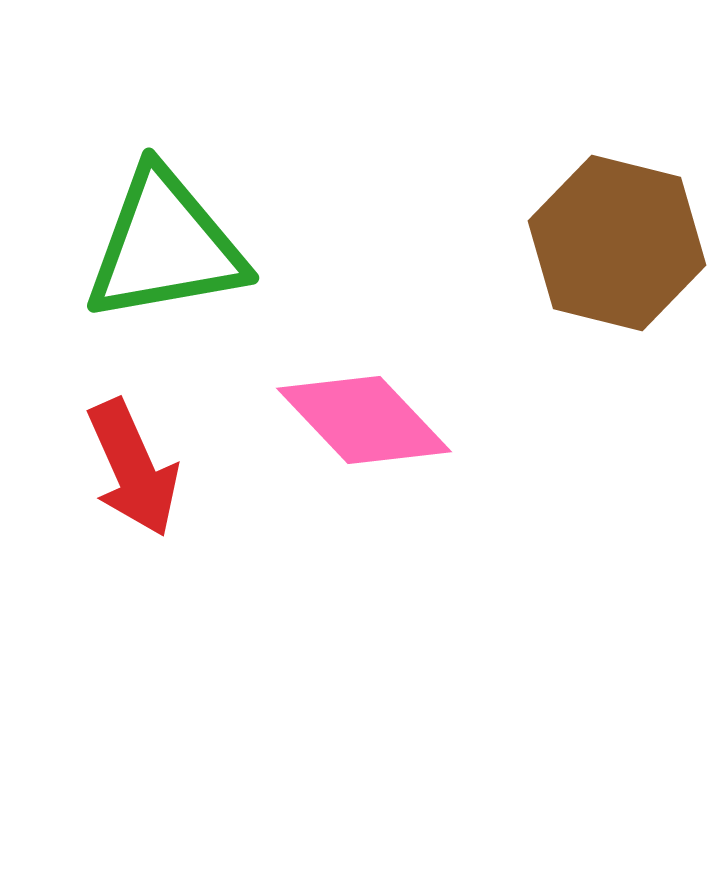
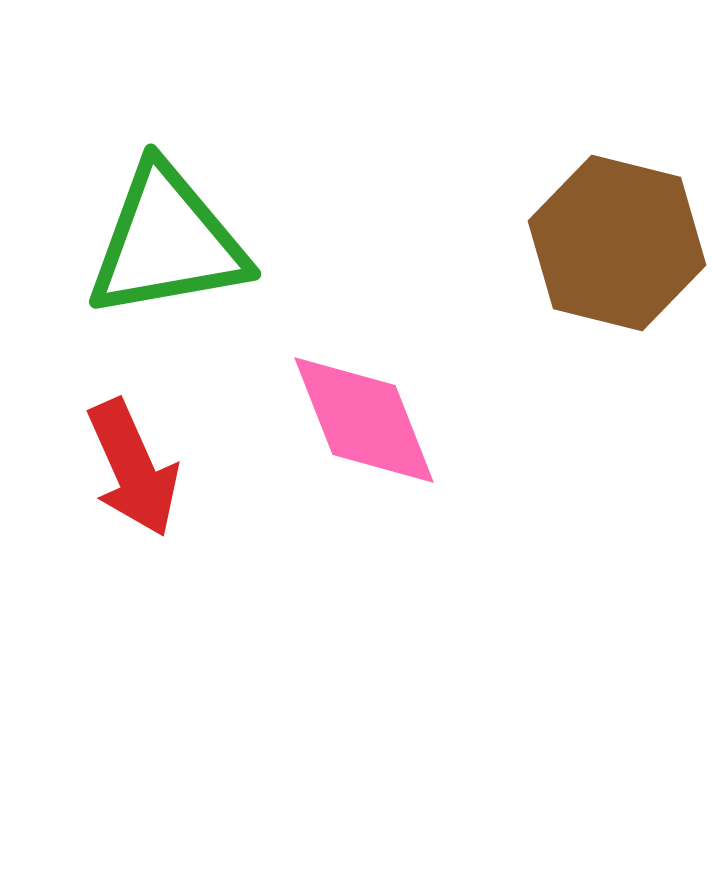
green triangle: moved 2 px right, 4 px up
pink diamond: rotated 22 degrees clockwise
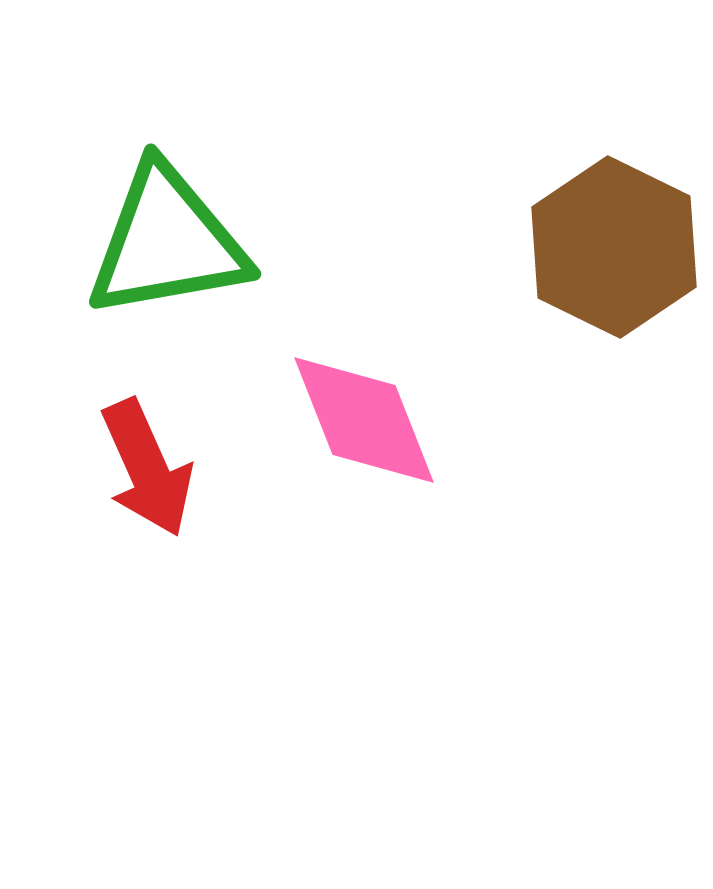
brown hexagon: moved 3 px left, 4 px down; rotated 12 degrees clockwise
red arrow: moved 14 px right
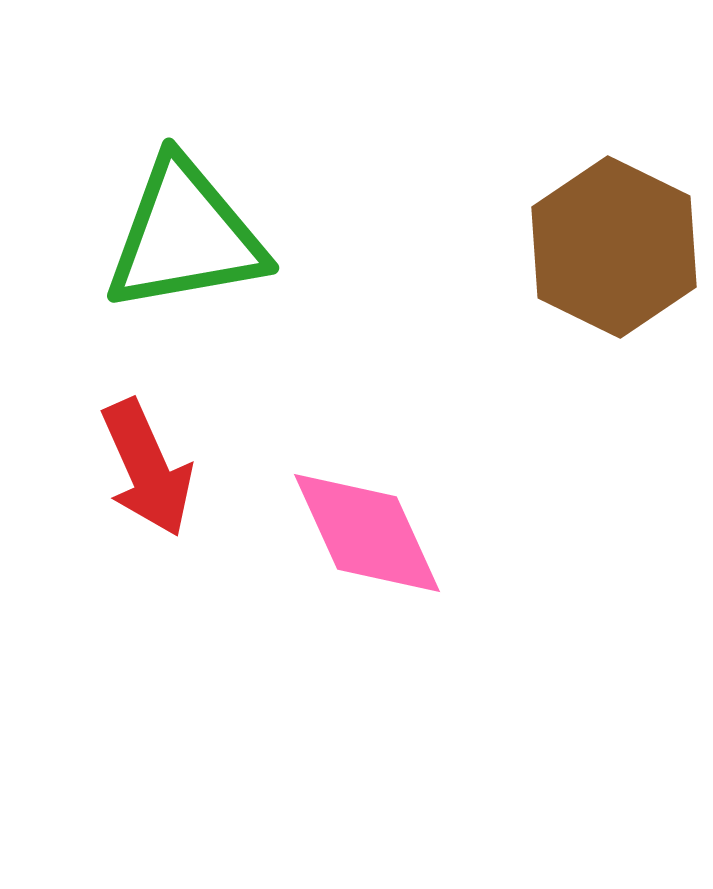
green triangle: moved 18 px right, 6 px up
pink diamond: moved 3 px right, 113 px down; rotated 3 degrees counterclockwise
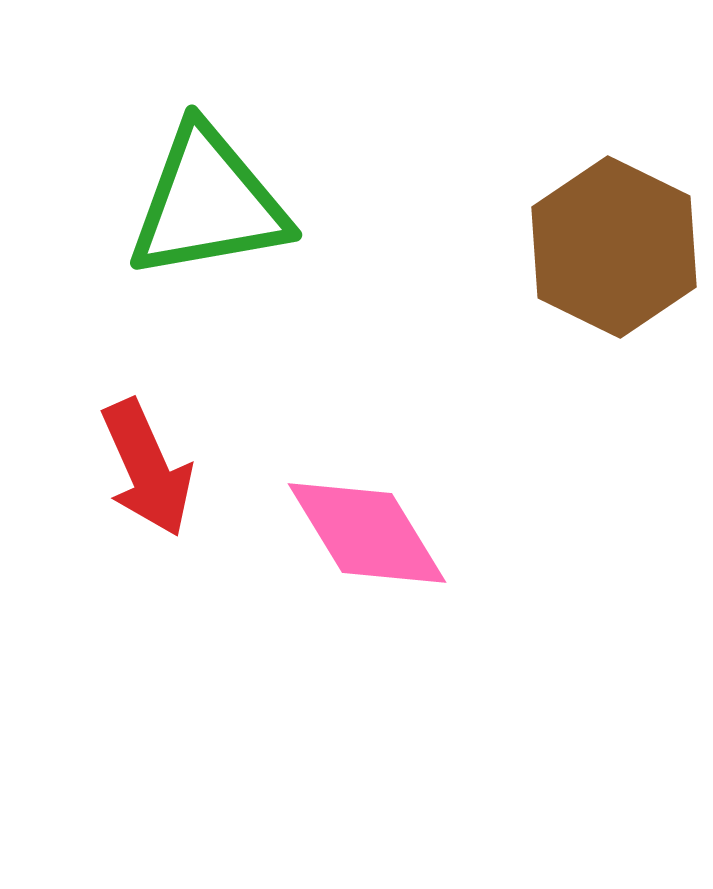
green triangle: moved 23 px right, 33 px up
pink diamond: rotated 7 degrees counterclockwise
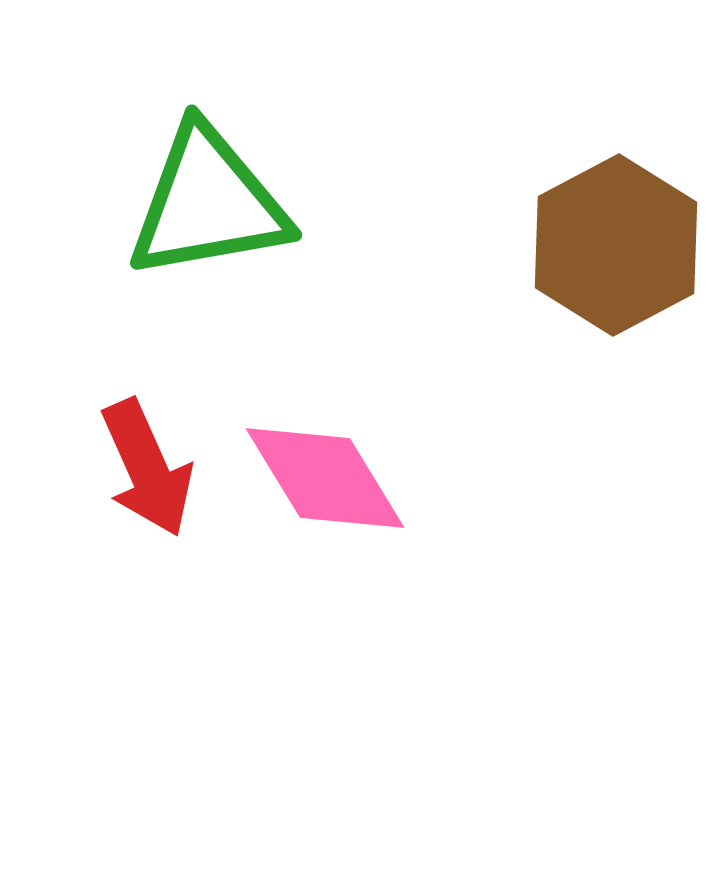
brown hexagon: moved 2 px right, 2 px up; rotated 6 degrees clockwise
pink diamond: moved 42 px left, 55 px up
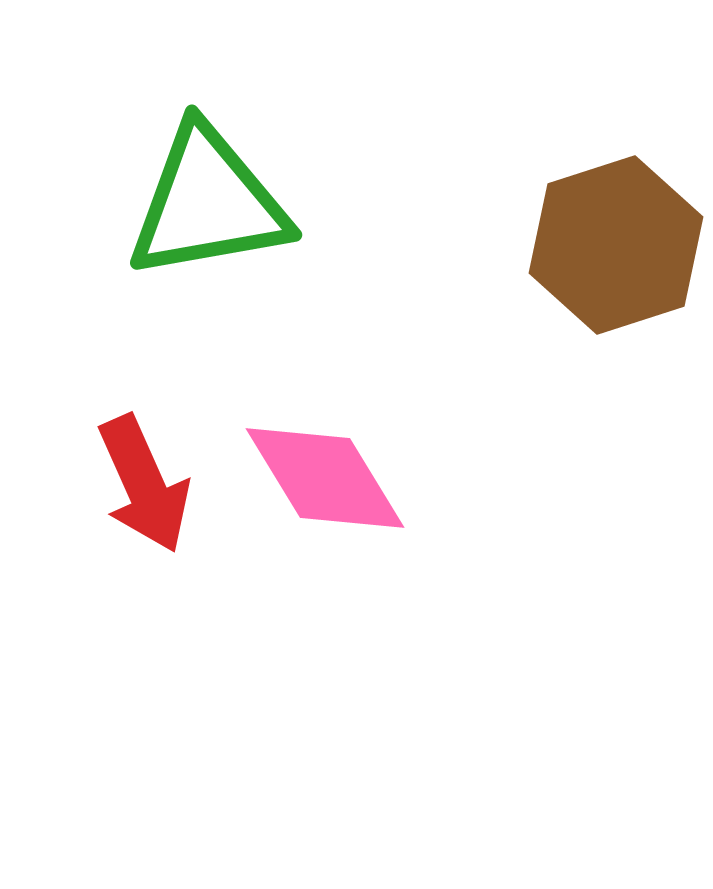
brown hexagon: rotated 10 degrees clockwise
red arrow: moved 3 px left, 16 px down
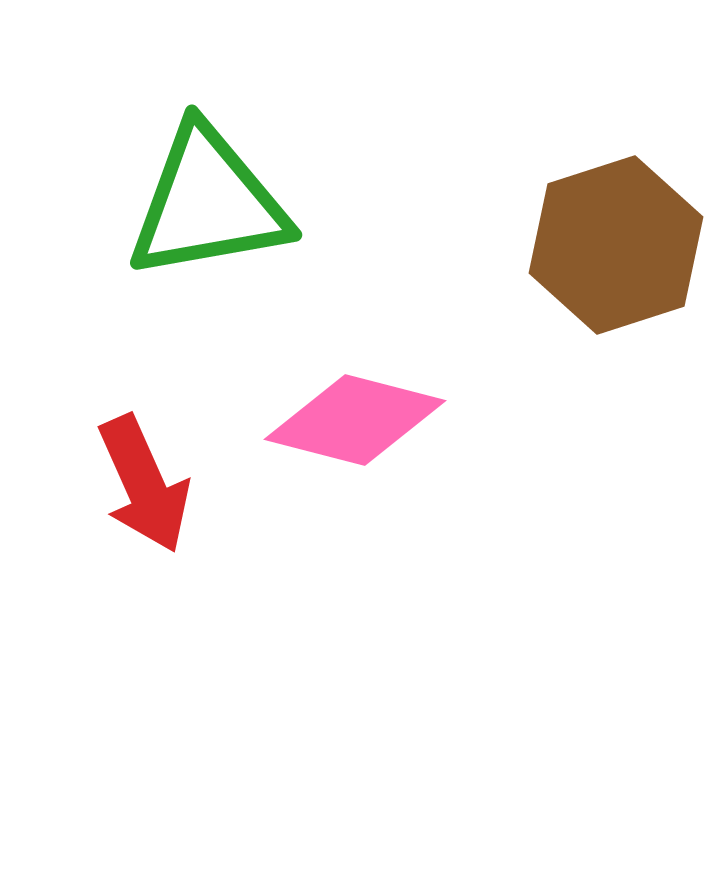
pink diamond: moved 30 px right, 58 px up; rotated 44 degrees counterclockwise
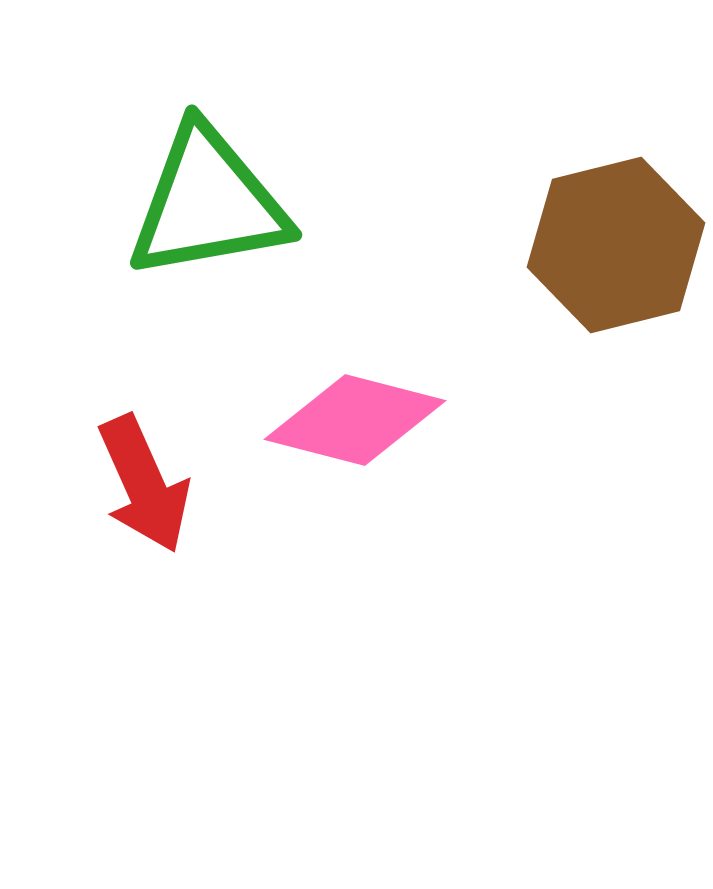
brown hexagon: rotated 4 degrees clockwise
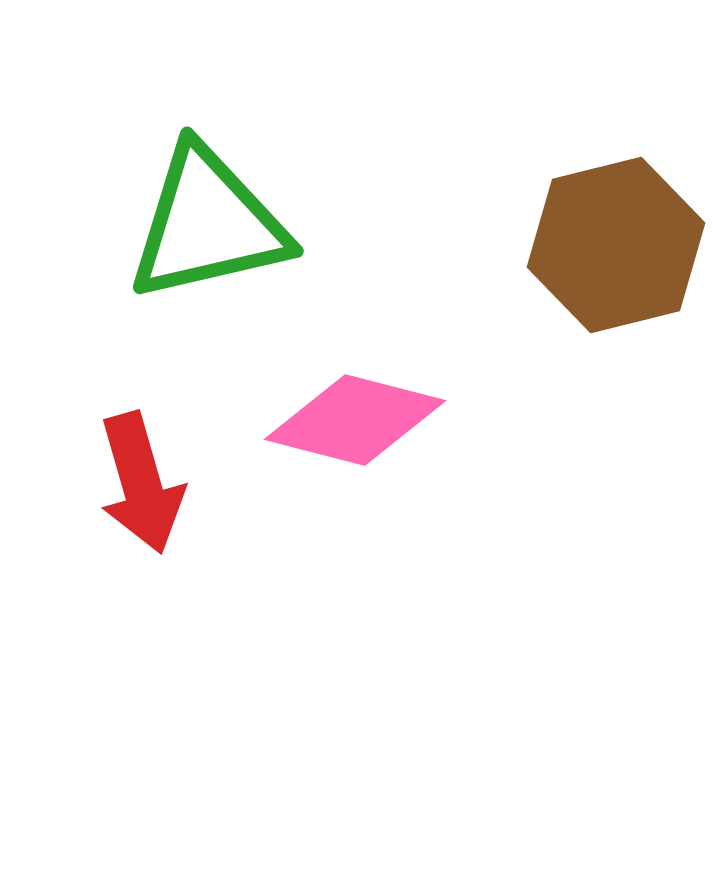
green triangle: moved 21 px down; rotated 3 degrees counterclockwise
red arrow: moved 3 px left, 1 px up; rotated 8 degrees clockwise
